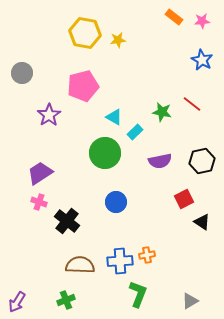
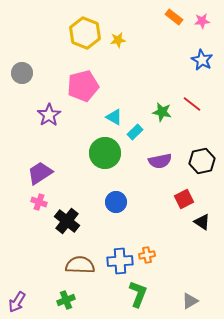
yellow hexagon: rotated 12 degrees clockwise
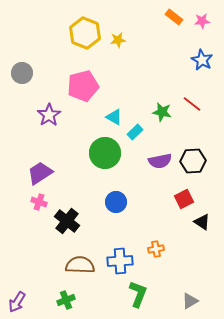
black hexagon: moved 9 px left; rotated 10 degrees clockwise
orange cross: moved 9 px right, 6 px up
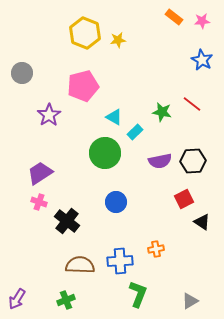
purple arrow: moved 3 px up
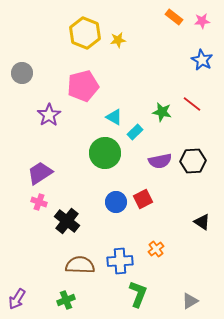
red square: moved 41 px left
orange cross: rotated 28 degrees counterclockwise
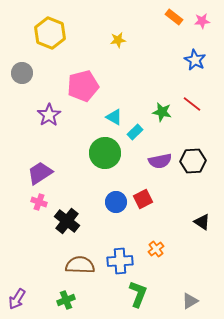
yellow hexagon: moved 35 px left
blue star: moved 7 px left
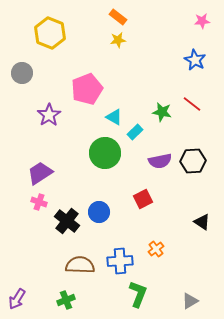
orange rectangle: moved 56 px left
pink pentagon: moved 4 px right, 3 px down; rotated 8 degrees counterclockwise
blue circle: moved 17 px left, 10 px down
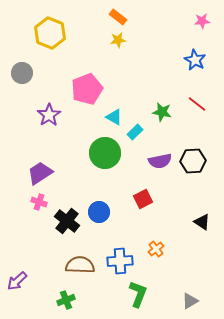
red line: moved 5 px right
purple arrow: moved 18 px up; rotated 15 degrees clockwise
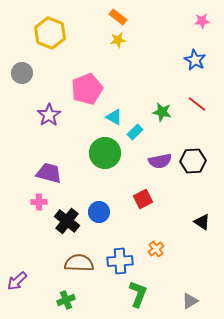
purple trapezoid: moved 9 px right; rotated 48 degrees clockwise
pink cross: rotated 21 degrees counterclockwise
brown semicircle: moved 1 px left, 2 px up
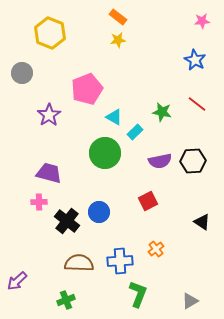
red square: moved 5 px right, 2 px down
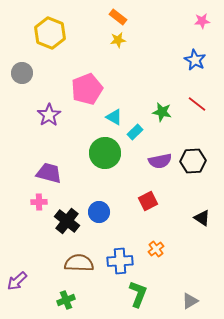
black triangle: moved 4 px up
